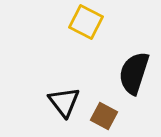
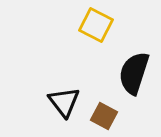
yellow square: moved 10 px right, 3 px down
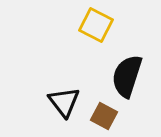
black semicircle: moved 7 px left, 3 px down
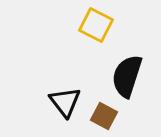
black triangle: moved 1 px right
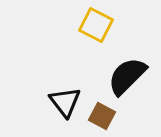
black semicircle: rotated 27 degrees clockwise
brown square: moved 2 px left
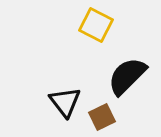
brown square: moved 1 px down; rotated 36 degrees clockwise
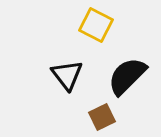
black triangle: moved 2 px right, 27 px up
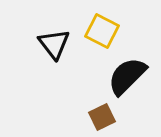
yellow square: moved 6 px right, 6 px down
black triangle: moved 13 px left, 31 px up
